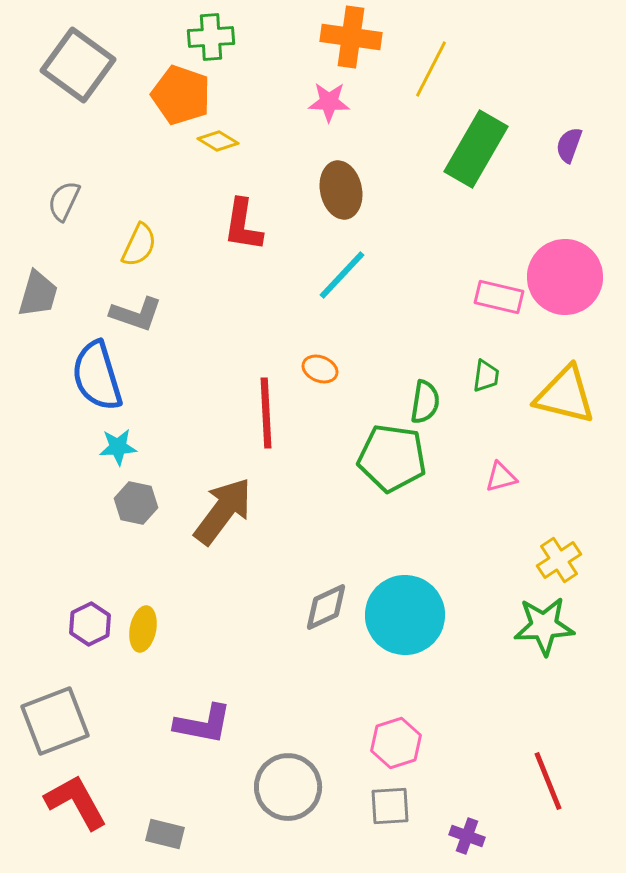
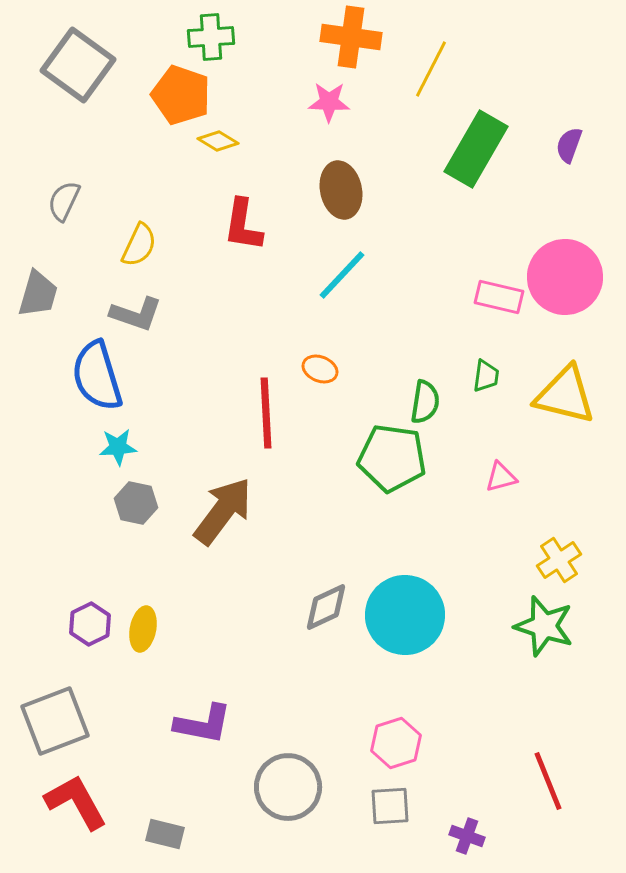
green star at (544, 626): rotated 20 degrees clockwise
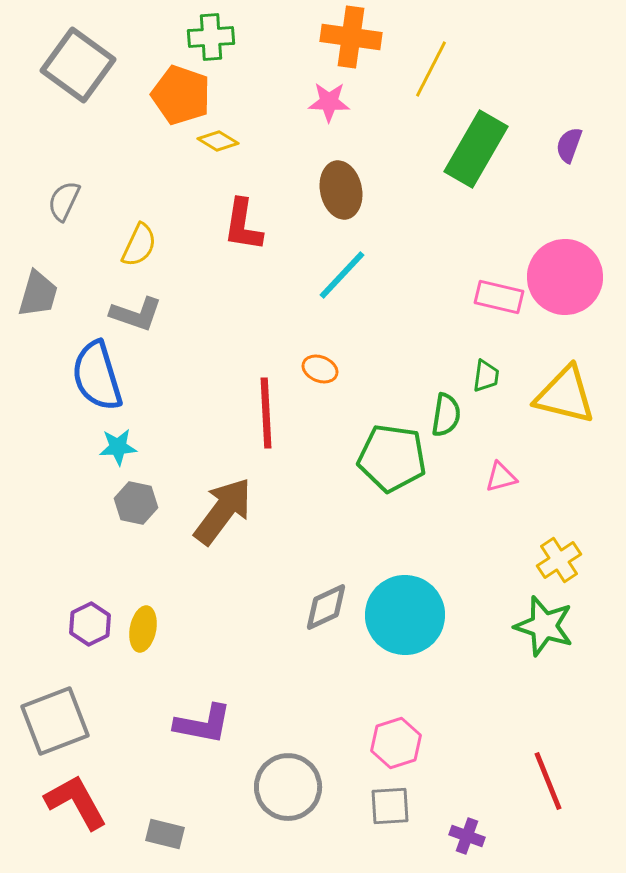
green semicircle at (425, 402): moved 21 px right, 13 px down
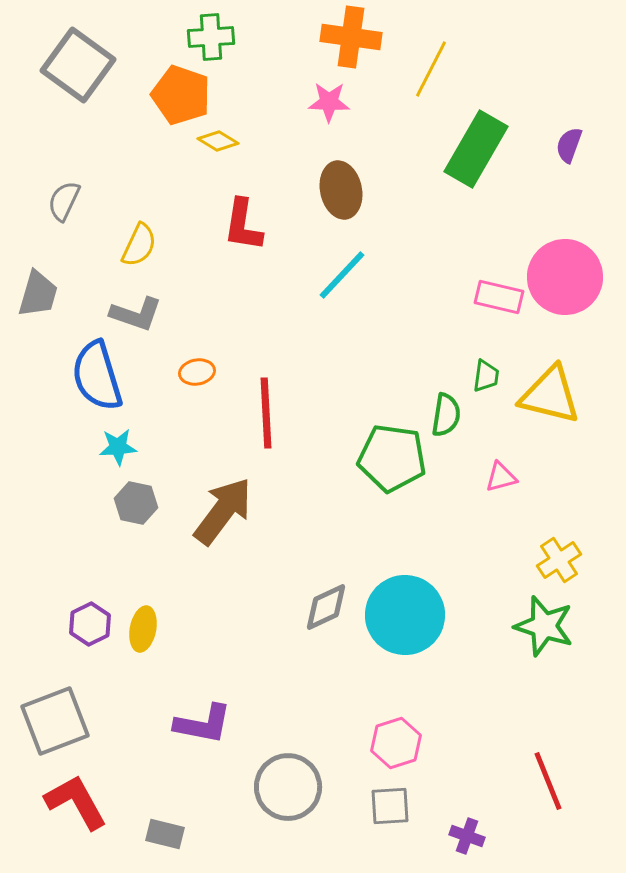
orange ellipse at (320, 369): moved 123 px left, 3 px down; rotated 32 degrees counterclockwise
yellow triangle at (565, 395): moved 15 px left
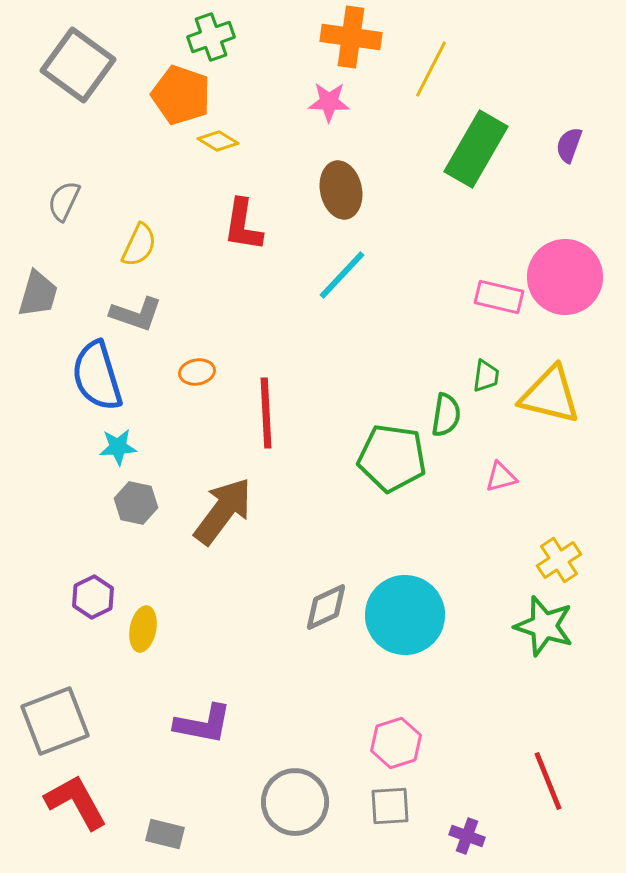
green cross at (211, 37): rotated 15 degrees counterclockwise
purple hexagon at (90, 624): moved 3 px right, 27 px up
gray circle at (288, 787): moved 7 px right, 15 px down
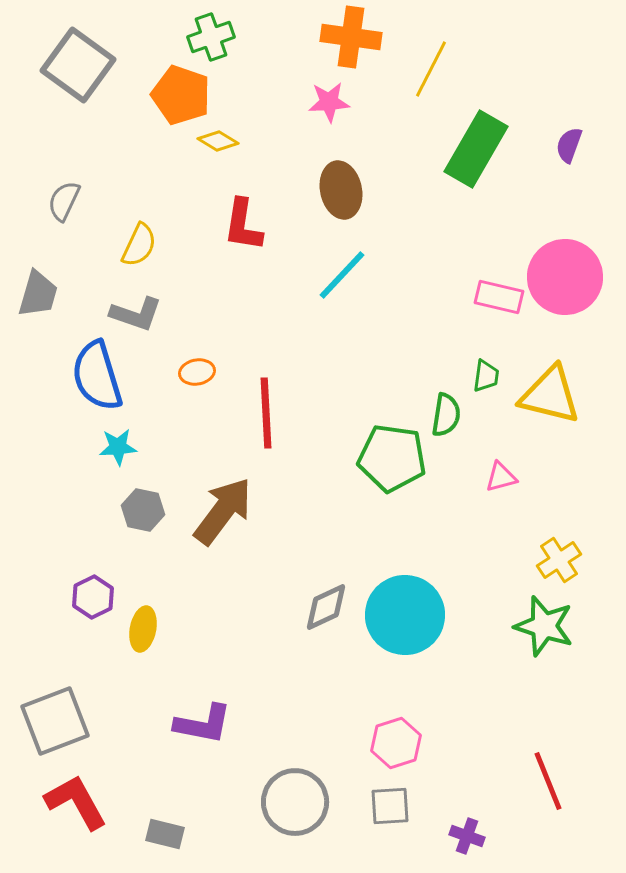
pink star at (329, 102): rotated 6 degrees counterclockwise
gray hexagon at (136, 503): moved 7 px right, 7 px down
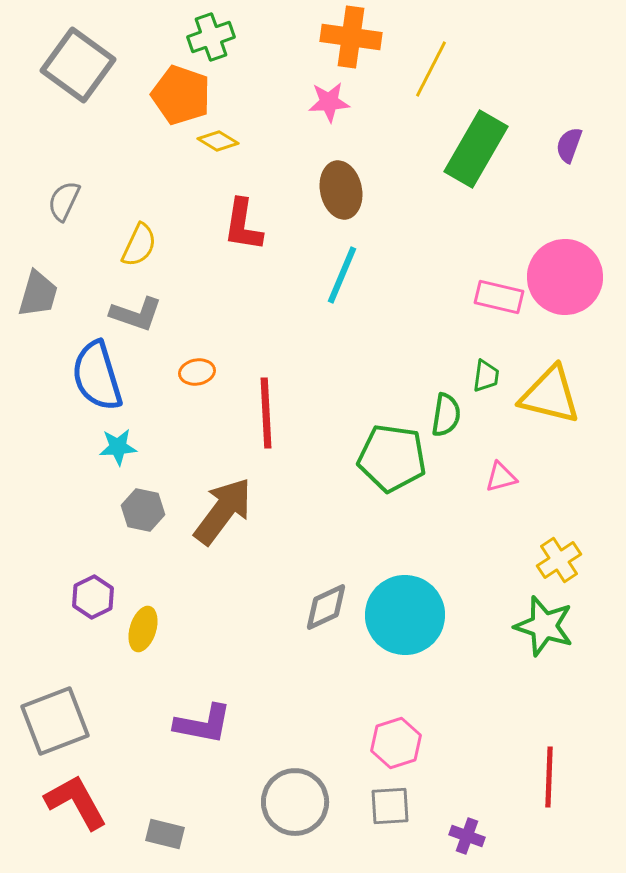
cyan line at (342, 275): rotated 20 degrees counterclockwise
yellow ellipse at (143, 629): rotated 6 degrees clockwise
red line at (548, 781): moved 1 px right, 4 px up; rotated 24 degrees clockwise
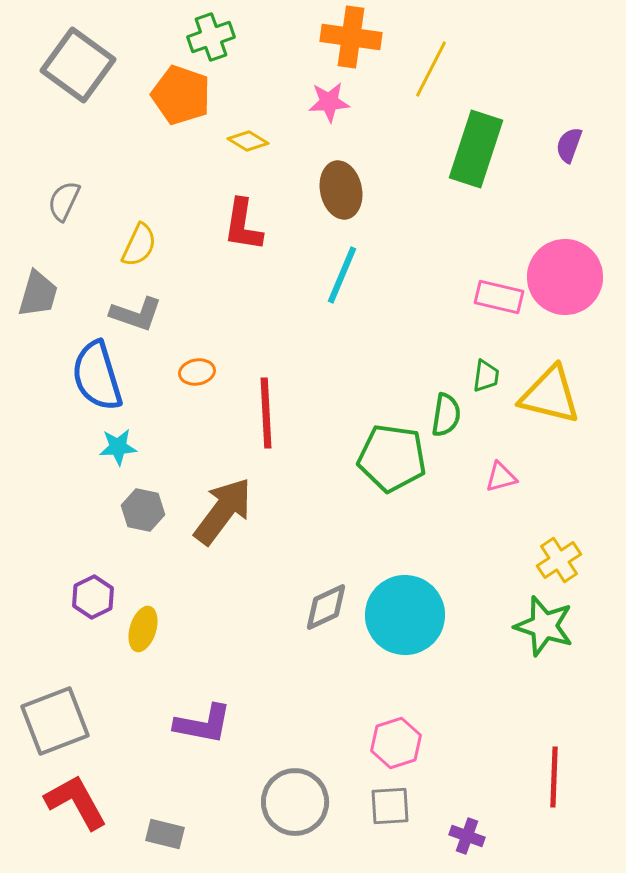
yellow diamond at (218, 141): moved 30 px right
green rectangle at (476, 149): rotated 12 degrees counterclockwise
red line at (549, 777): moved 5 px right
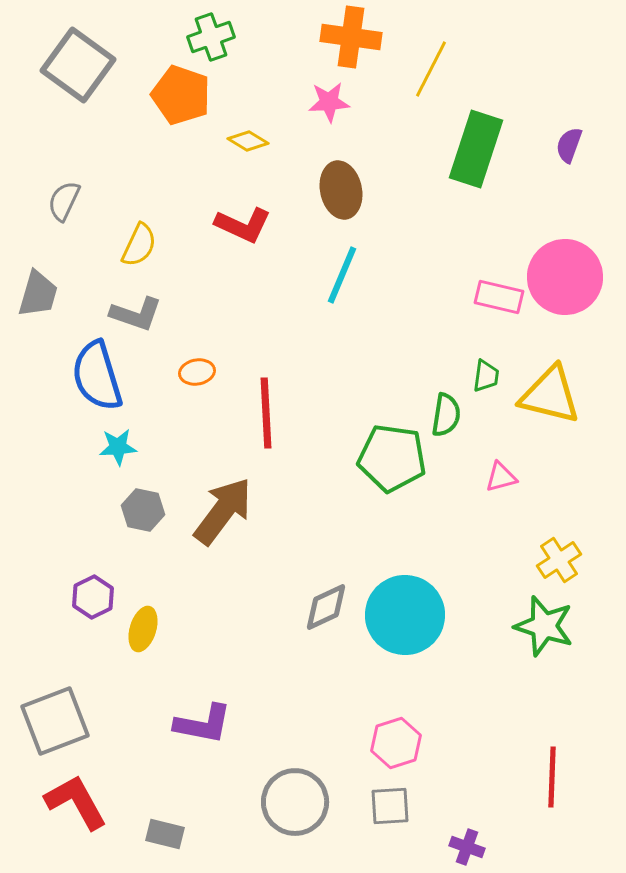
red L-shape at (243, 225): rotated 74 degrees counterclockwise
red line at (554, 777): moved 2 px left
purple cross at (467, 836): moved 11 px down
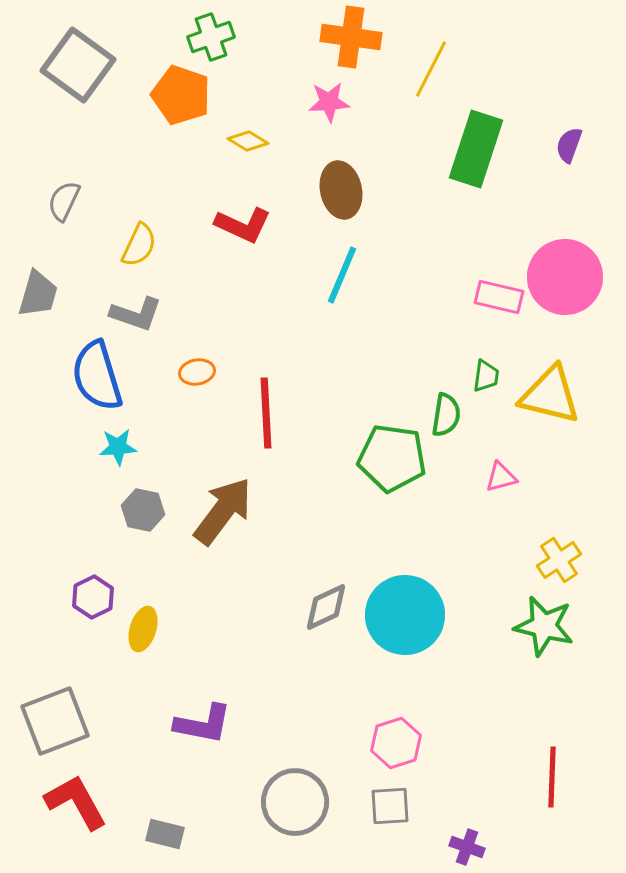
green star at (544, 626): rotated 4 degrees counterclockwise
